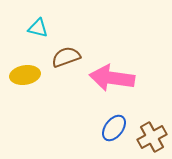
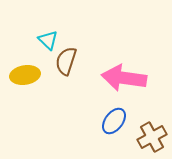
cyan triangle: moved 10 px right, 12 px down; rotated 30 degrees clockwise
brown semicircle: moved 4 px down; rotated 52 degrees counterclockwise
pink arrow: moved 12 px right
blue ellipse: moved 7 px up
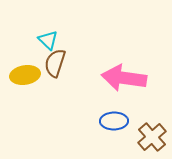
brown semicircle: moved 11 px left, 2 px down
blue ellipse: rotated 52 degrees clockwise
brown cross: rotated 12 degrees counterclockwise
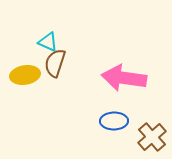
cyan triangle: moved 2 px down; rotated 20 degrees counterclockwise
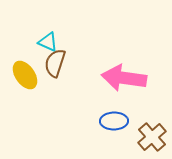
yellow ellipse: rotated 64 degrees clockwise
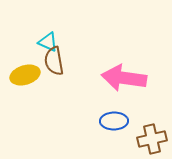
brown semicircle: moved 1 px left, 2 px up; rotated 28 degrees counterclockwise
yellow ellipse: rotated 72 degrees counterclockwise
brown cross: moved 2 px down; rotated 28 degrees clockwise
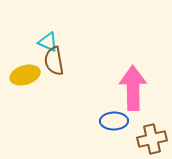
pink arrow: moved 9 px right, 10 px down; rotated 81 degrees clockwise
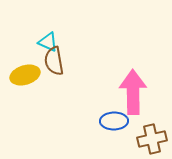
pink arrow: moved 4 px down
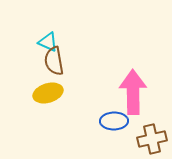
yellow ellipse: moved 23 px right, 18 px down
